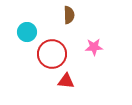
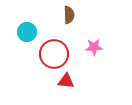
red circle: moved 2 px right
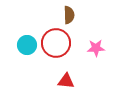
cyan circle: moved 13 px down
pink star: moved 2 px right, 1 px down
red circle: moved 2 px right, 11 px up
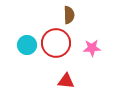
pink star: moved 4 px left
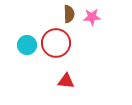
brown semicircle: moved 1 px up
pink star: moved 31 px up
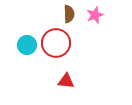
pink star: moved 3 px right, 2 px up; rotated 18 degrees counterclockwise
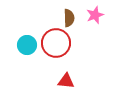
brown semicircle: moved 4 px down
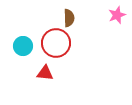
pink star: moved 22 px right
cyan circle: moved 4 px left, 1 px down
red triangle: moved 21 px left, 8 px up
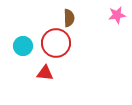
pink star: rotated 12 degrees clockwise
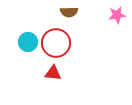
brown semicircle: moved 6 px up; rotated 90 degrees clockwise
cyan circle: moved 5 px right, 4 px up
red triangle: moved 8 px right
